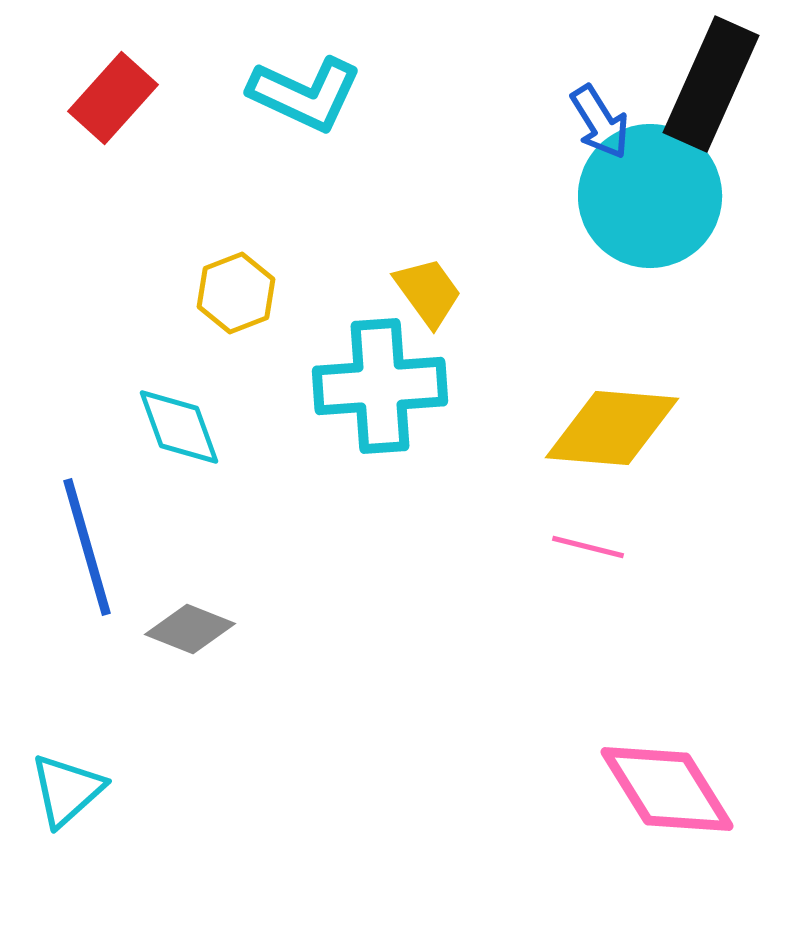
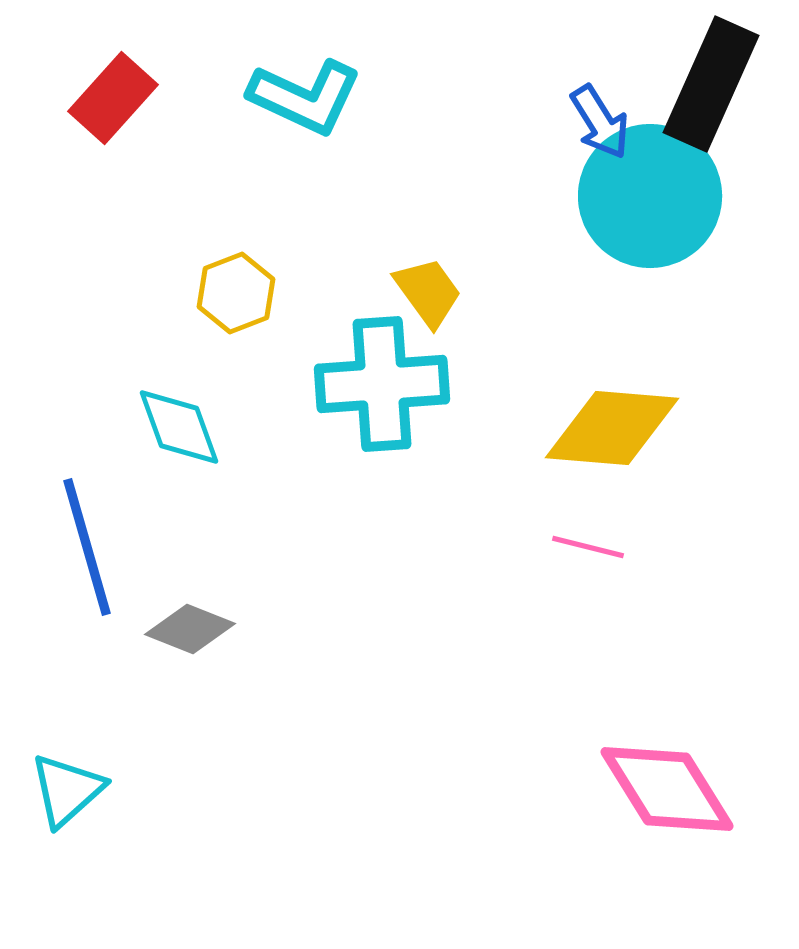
cyan L-shape: moved 3 px down
cyan cross: moved 2 px right, 2 px up
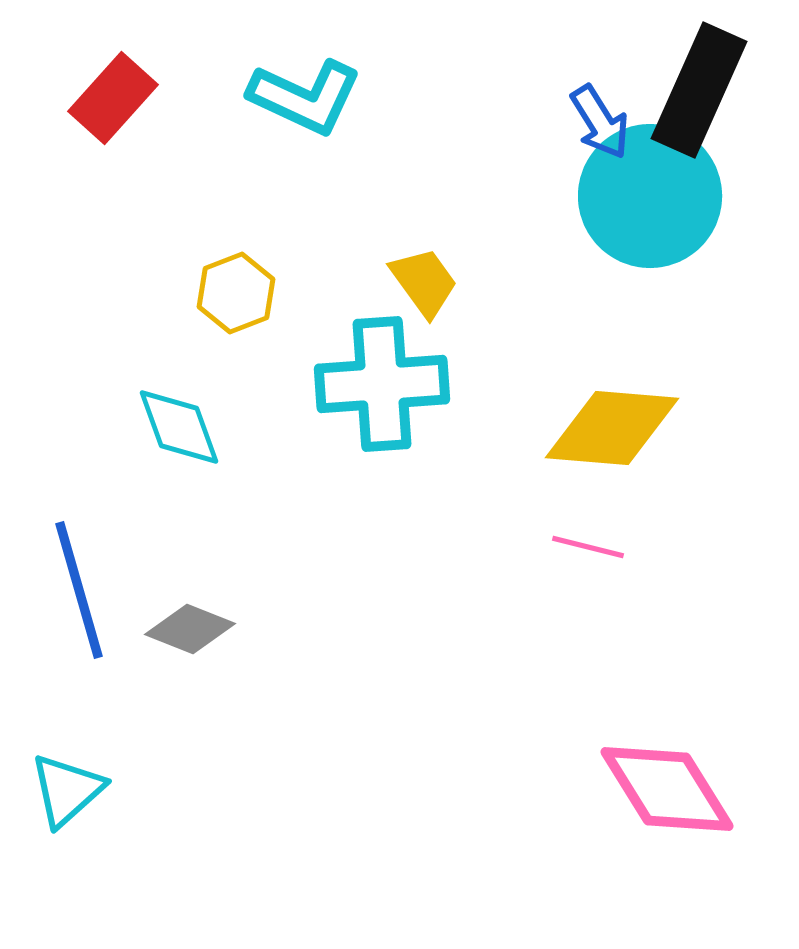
black rectangle: moved 12 px left, 6 px down
yellow trapezoid: moved 4 px left, 10 px up
blue line: moved 8 px left, 43 px down
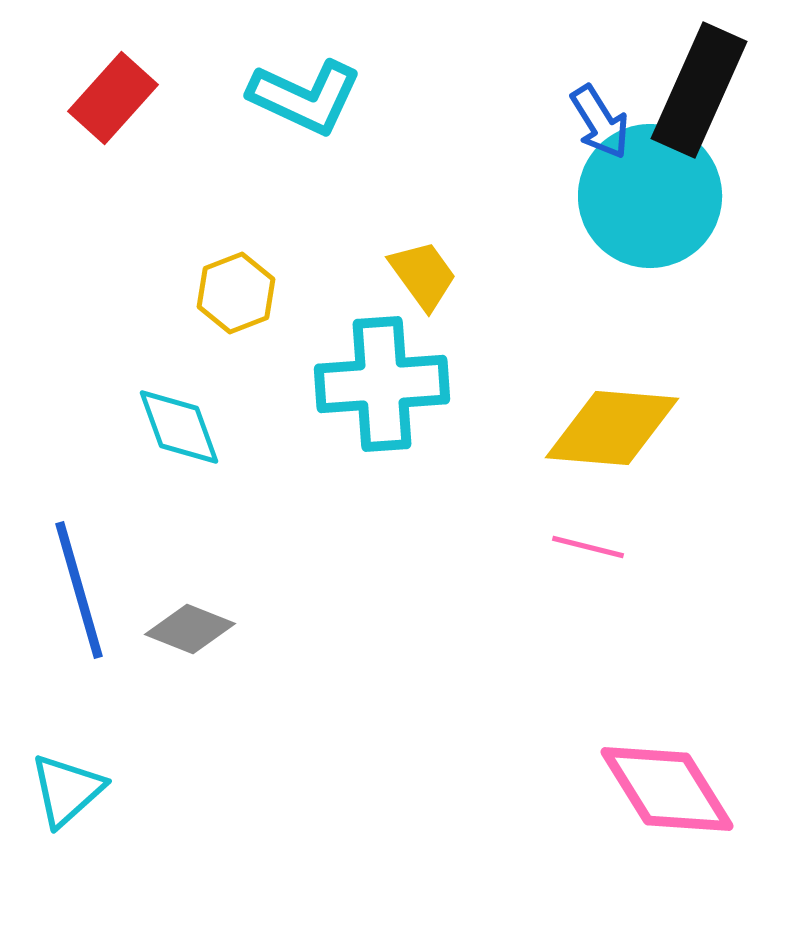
yellow trapezoid: moved 1 px left, 7 px up
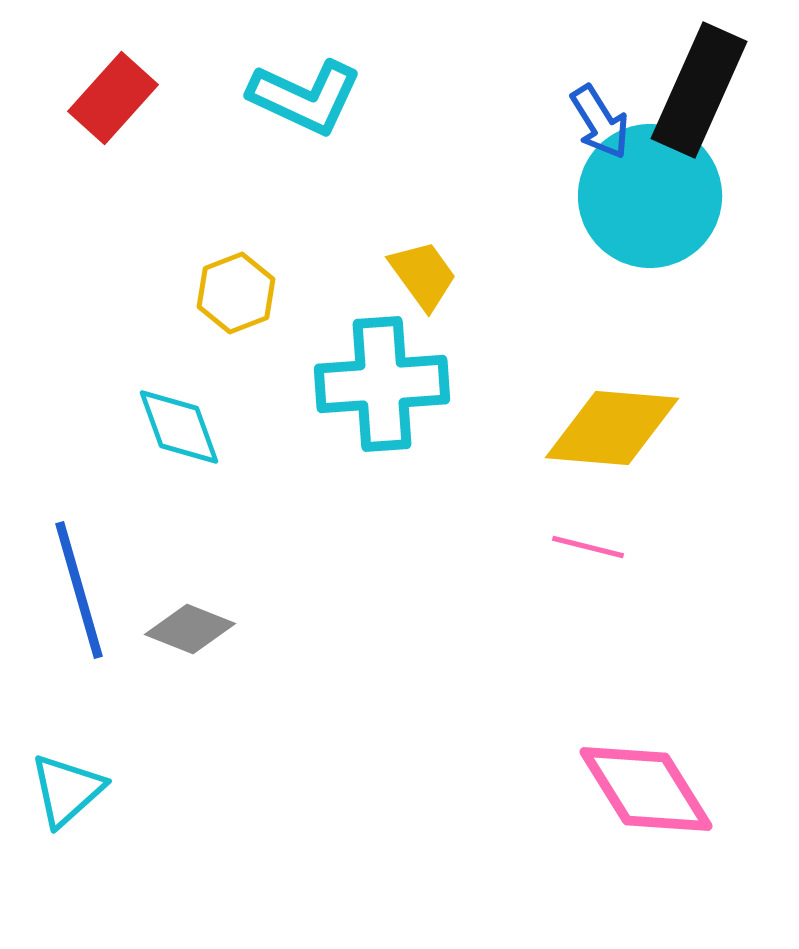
pink diamond: moved 21 px left
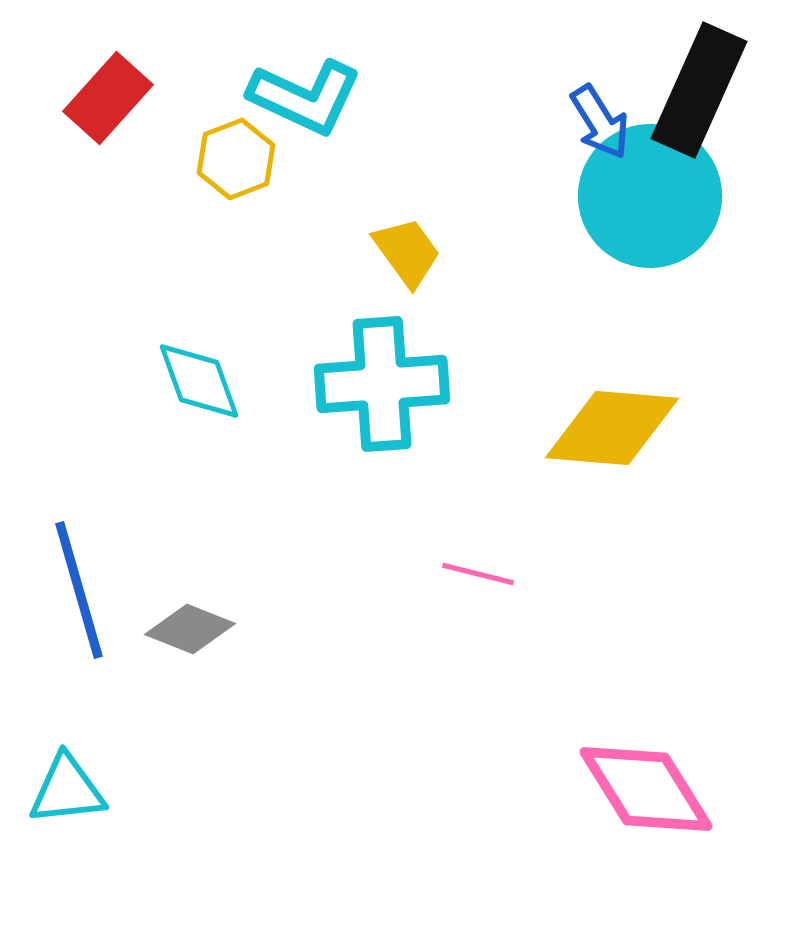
red rectangle: moved 5 px left
yellow trapezoid: moved 16 px left, 23 px up
yellow hexagon: moved 134 px up
cyan diamond: moved 20 px right, 46 px up
pink line: moved 110 px left, 27 px down
cyan triangle: rotated 36 degrees clockwise
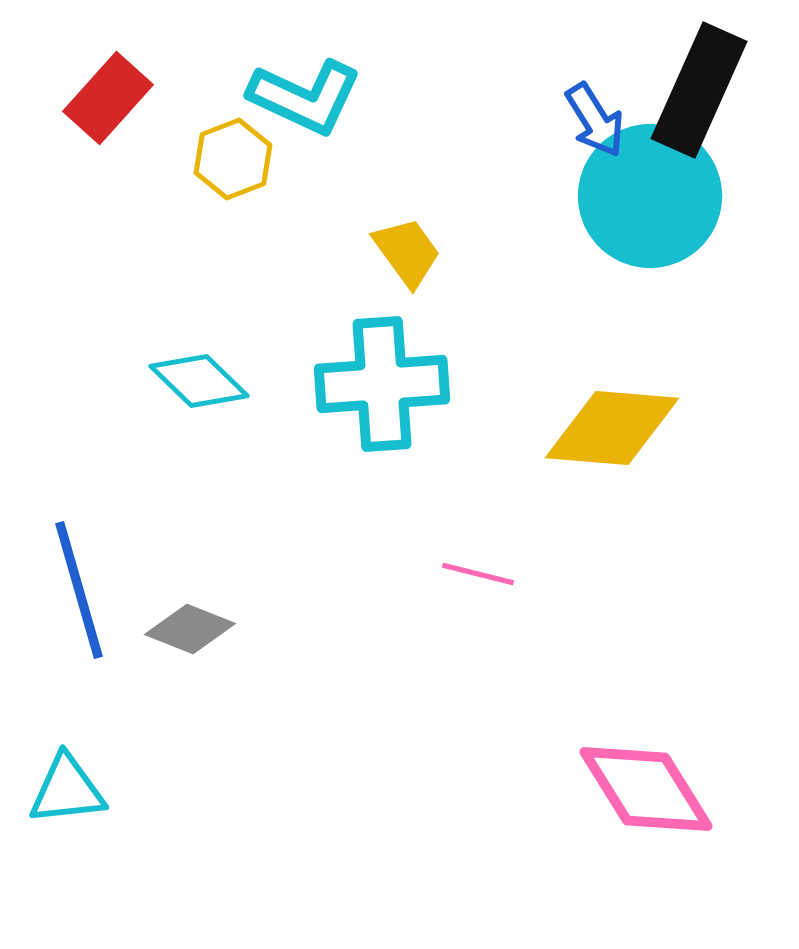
blue arrow: moved 5 px left, 2 px up
yellow hexagon: moved 3 px left
cyan diamond: rotated 26 degrees counterclockwise
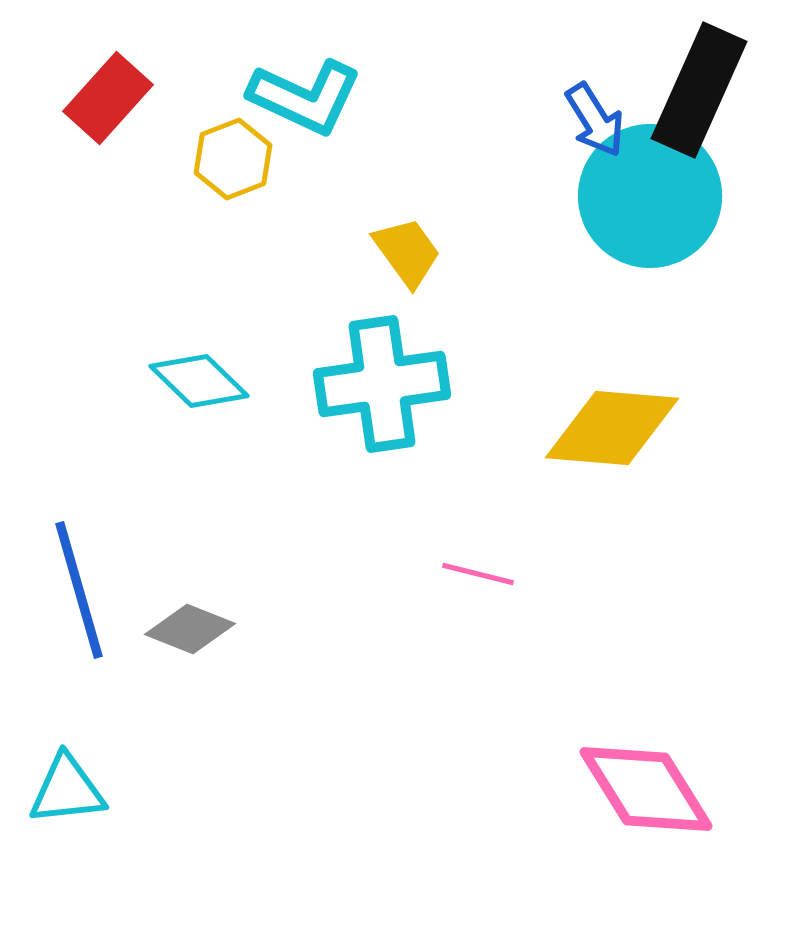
cyan cross: rotated 4 degrees counterclockwise
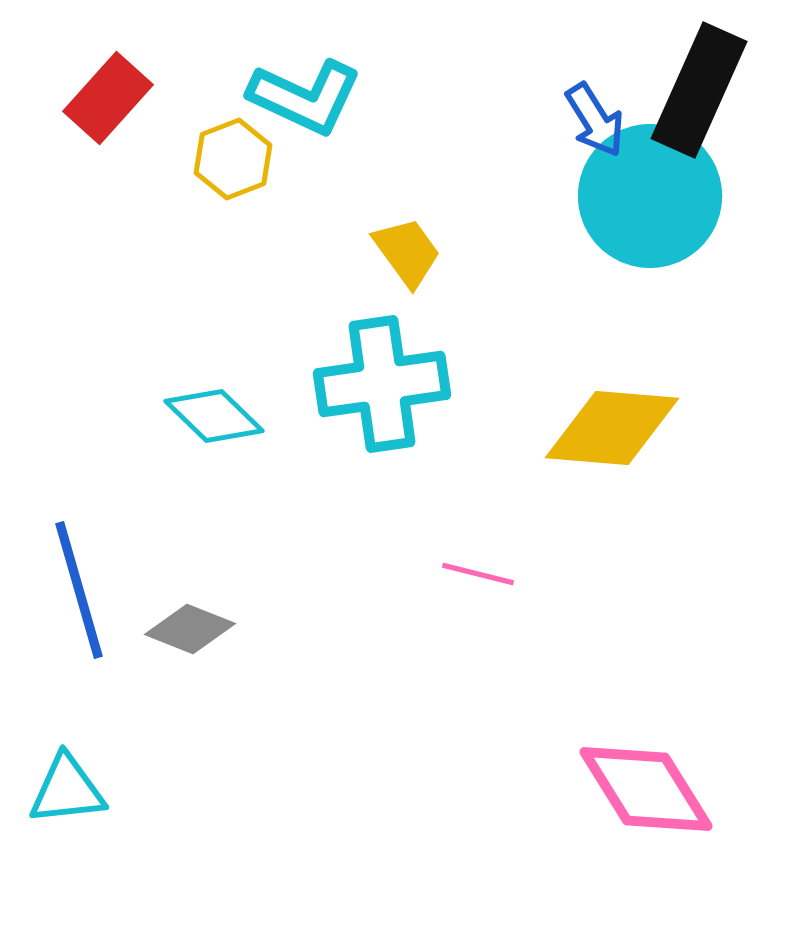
cyan diamond: moved 15 px right, 35 px down
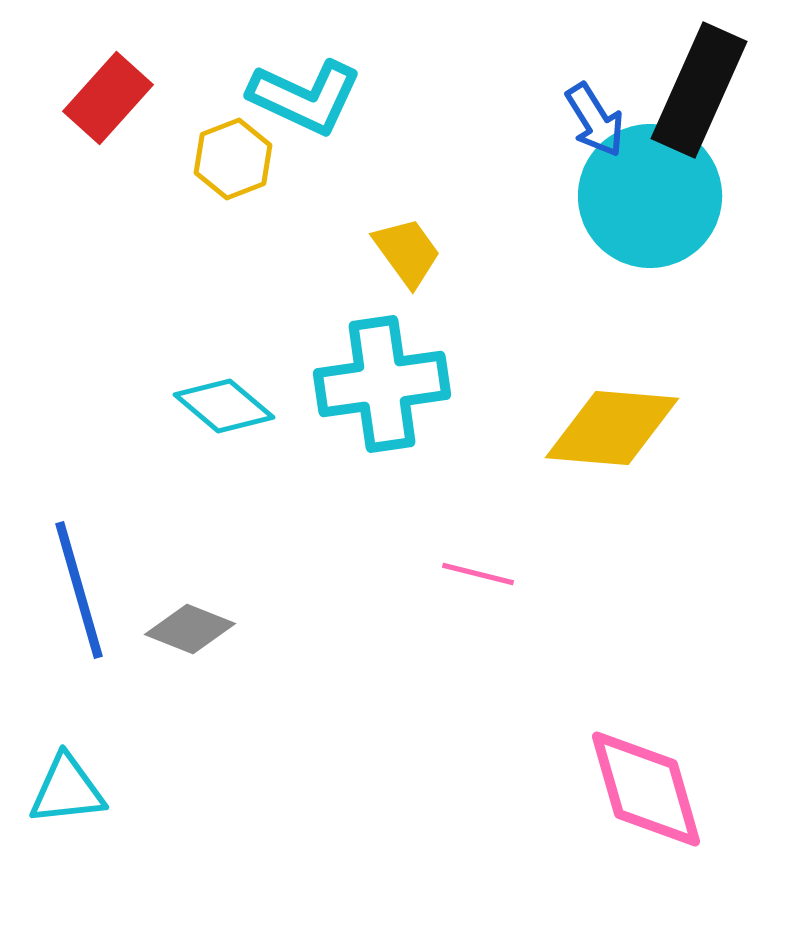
cyan diamond: moved 10 px right, 10 px up; rotated 4 degrees counterclockwise
pink diamond: rotated 16 degrees clockwise
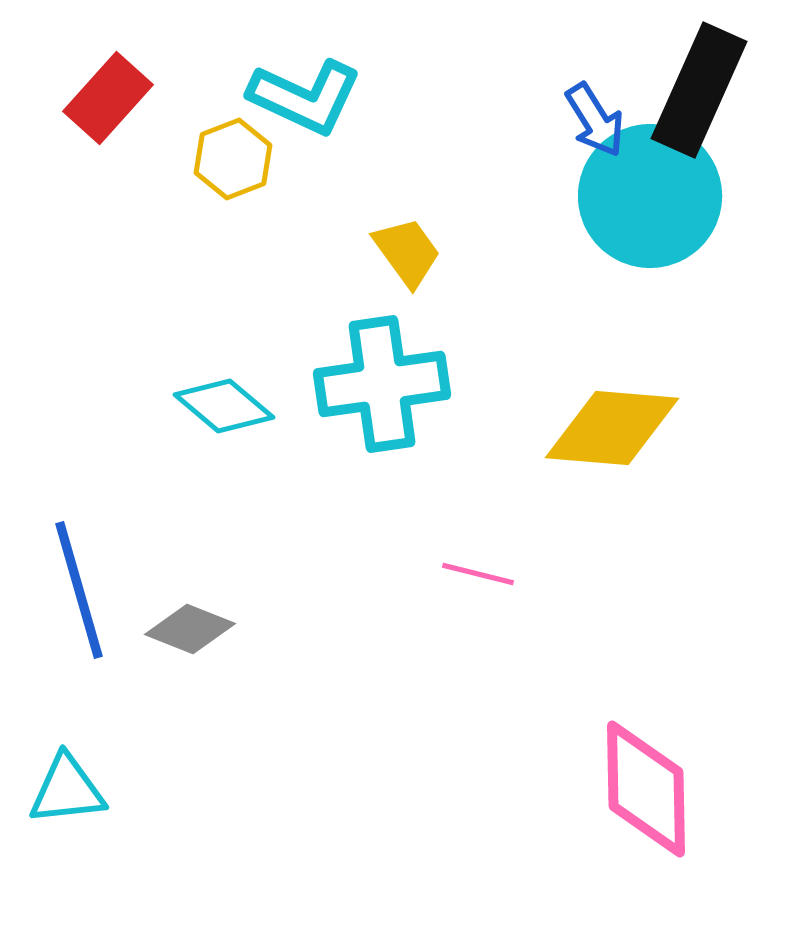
pink diamond: rotated 15 degrees clockwise
